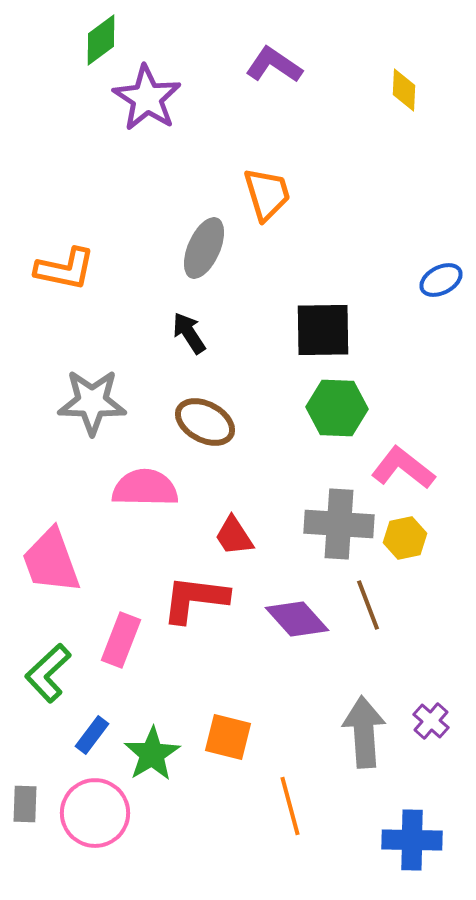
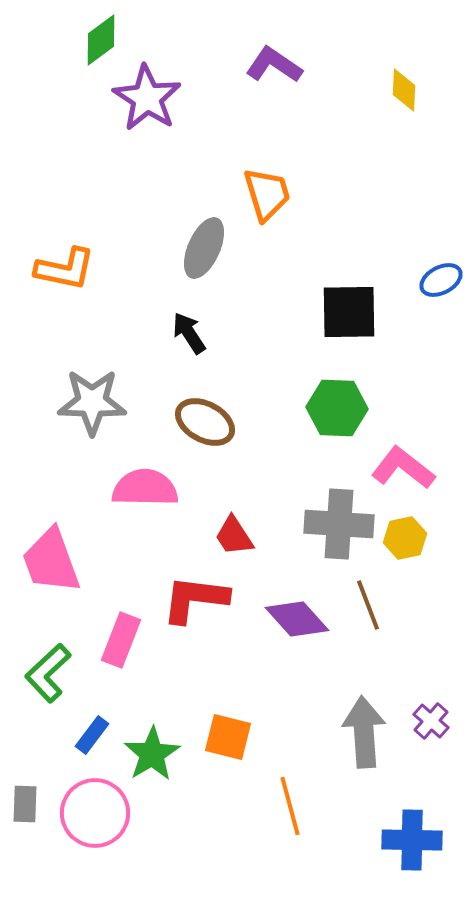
black square: moved 26 px right, 18 px up
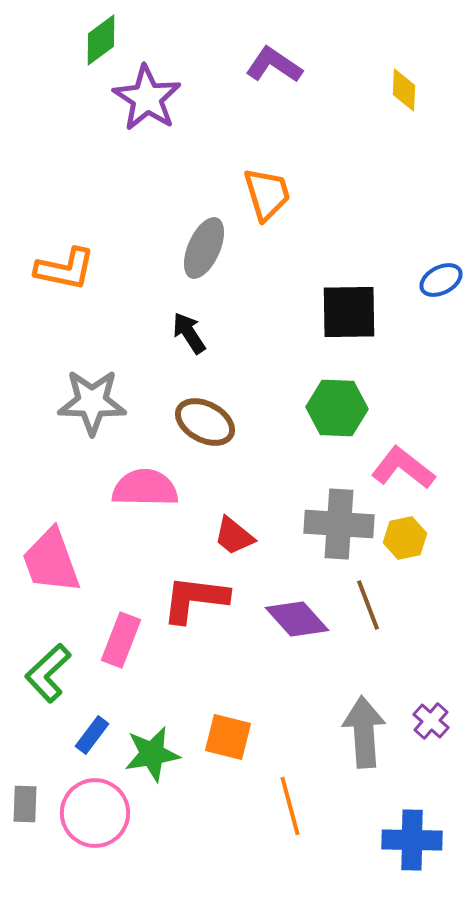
red trapezoid: rotated 18 degrees counterclockwise
green star: rotated 22 degrees clockwise
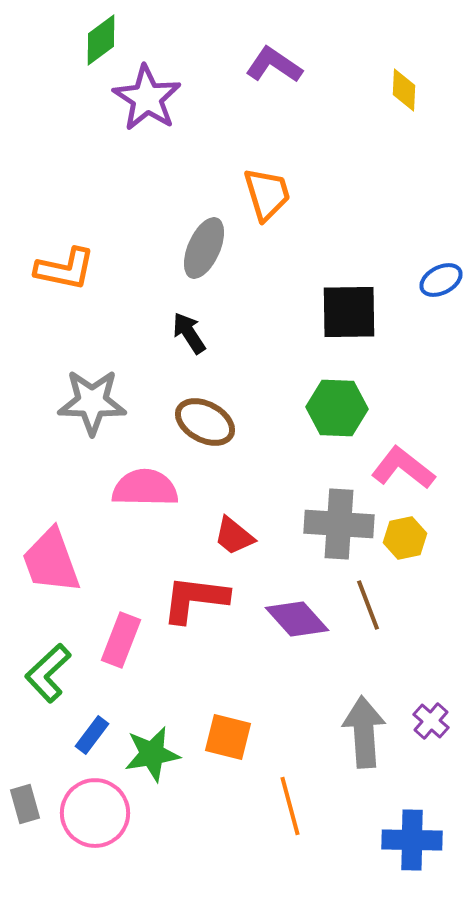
gray rectangle: rotated 18 degrees counterclockwise
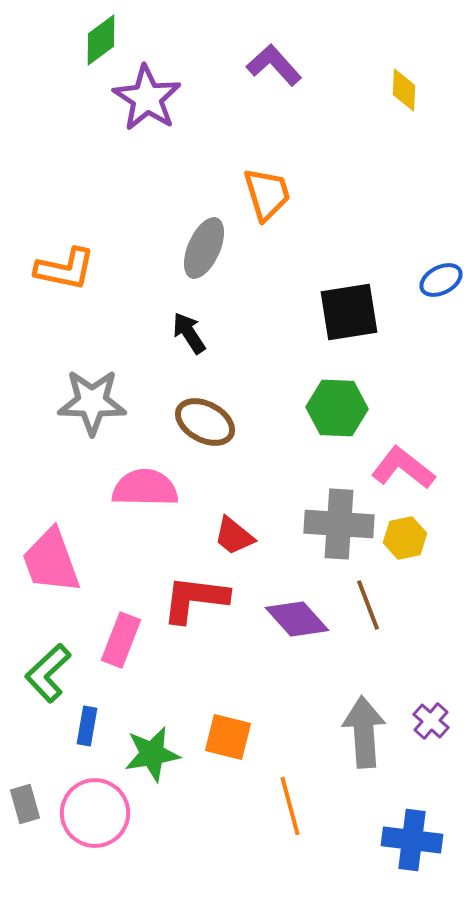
purple L-shape: rotated 14 degrees clockwise
black square: rotated 8 degrees counterclockwise
blue rectangle: moved 5 px left, 9 px up; rotated 27 degrees counterclockwise
blue cross: rotated 6 degrees clockwise
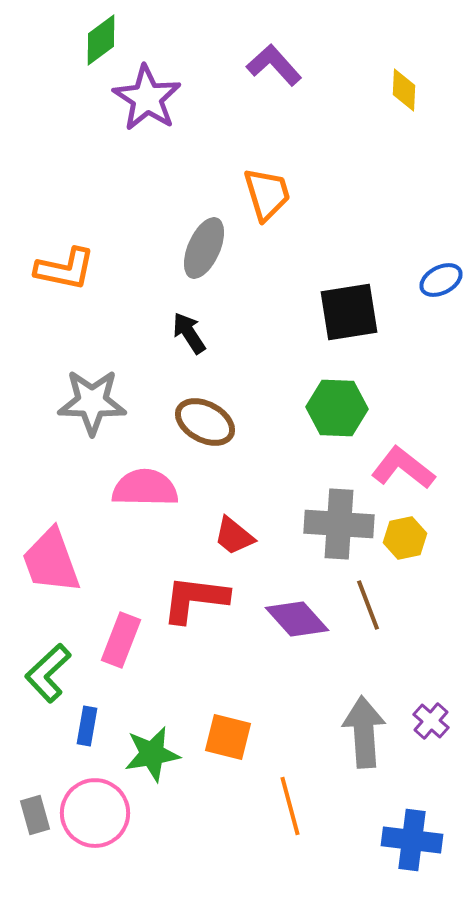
gray rectangle: moved 10 px right, 11 px down
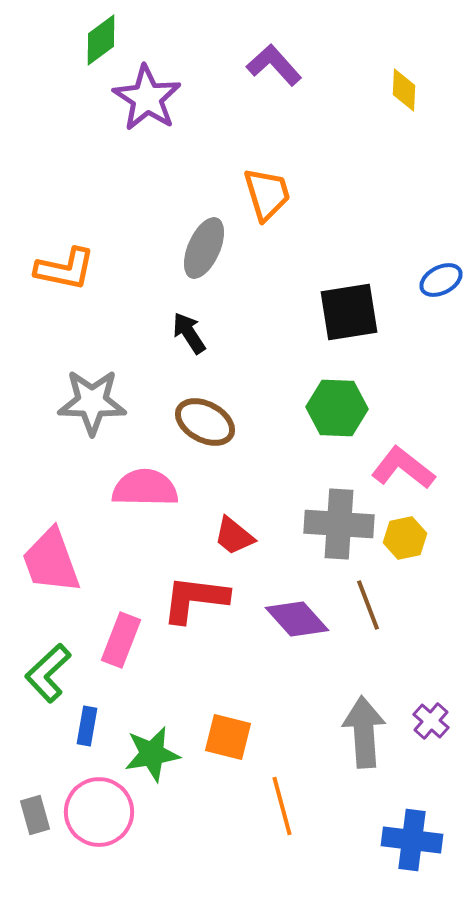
orange line: moved 8 px left
pink circle: moved 4 px right, 1 px up
